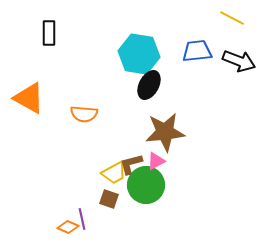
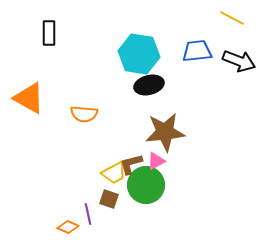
black ellipse: rotated 48 degrees clockwise
purple line: moved 6 px right, 5 px up
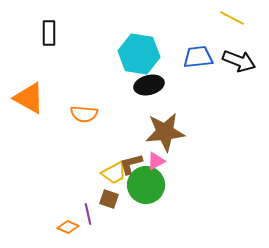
blue trapezoid: moved 1 px right, 6 px down
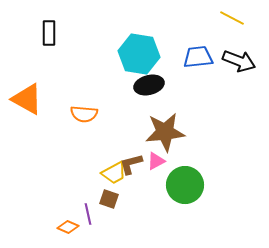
orange triangle: moved 2 px left, 1 px down
green circle: moved 39 px right
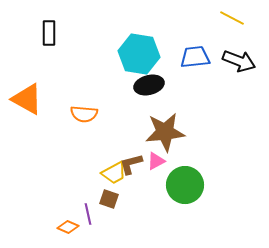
blue trapezoid: moved 3 px left
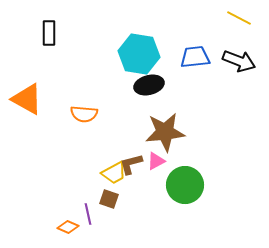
yellow line: moved 7 px right
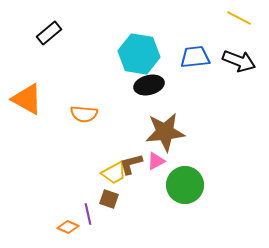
black rectangle: rotated 50 degrees clockwise
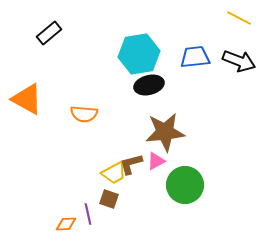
cyan hexagon: rotated 18 degrees counterclockwise
orange diamond: moved 2 px left, 3 px up; rotated 25 degrees counterclockwise
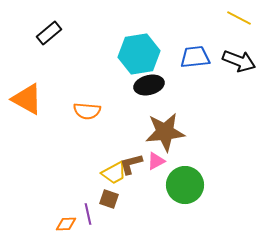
orange semicircle: moved 3 px right, 3 px up
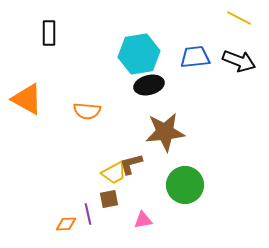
black rectangle: rotated 50 degrees counterclockwise
pink triangle: moved 13 px left, 59 px down; rotated 18 degrees clockwise
brown square: rotated 30 degrees counterclockwise
